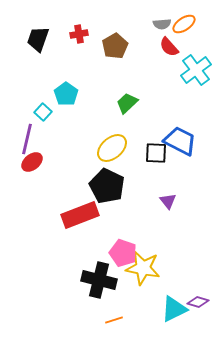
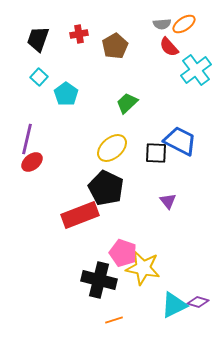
cyan square: moved 4 px left, 35 px up
black pentagon: moved 1 px left, 2 px down
cyan triangle: moved 4 px up
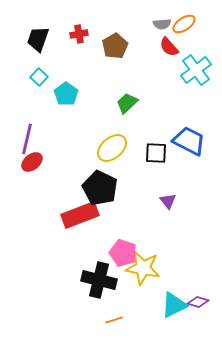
blue trapezoid: moved 9 px right
black pentagon: moved 6 px left
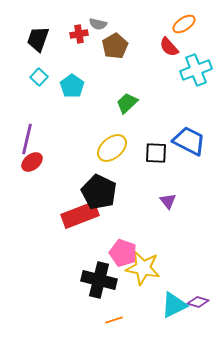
gray semicircle: moved 64 px left; rotated 18 degrees clockwise
cyan cross: rotated 16 degrees clockwise
cyan pentagon: moved 6 px right, 8 px up
black pentagon: moved 1 px left, 4 px down
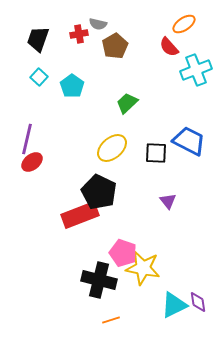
purple diamond: rotated 65 degrees clockwise
orange line: moved 3 px left
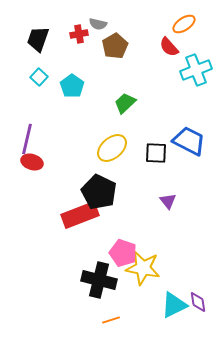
green trapezoid: moved 2 px left
red ellipse: rotated 55 degrees clockwise
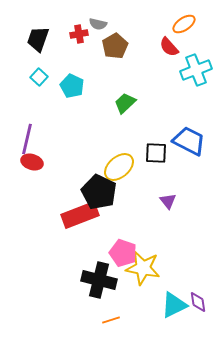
cyan pentagon: rotated 10 degrees counterclockwise
yellow ellipse: moved 7 px right, 19 px down
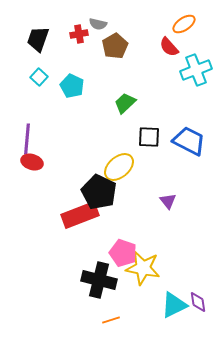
purple line: rotated 8 degrees counterclockwise
black square: moved 7 px left, 16 px up
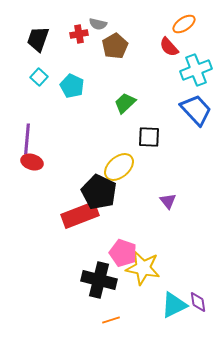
blue trapezoid: moved 7 px right, 31 px up; rotated 20 degrees clockwise
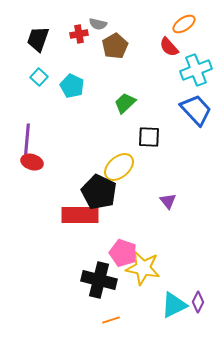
red rectangle: rotated 21 degrees clockwise
purple diamond: rotated 35 degrees clockwise
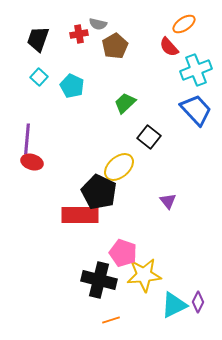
black square: rotated 35 degrees clockwise
yellow star: moved 1 px right, 7 px down; rotated 16 degrees counterclockwise
